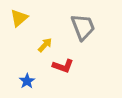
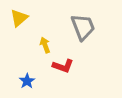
yellow arrow: rotated 63 degrees counterclockwise
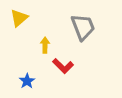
yellow arrow: rotated 21 degrees clockwise
red L-shape: rotated 25 degrees clockwise
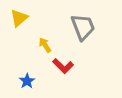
yellow arrow: rotated 35 degrees counterclockwise
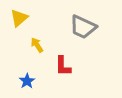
gray trapezoid: rotated 136 degrees clockwise
yellow arrow: moved 8 px left
red L-shape: rotated 45 degrees clockwise
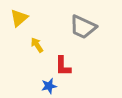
blue star: moved 22 px right, 5 px down; rotated 21 degrees clockwise
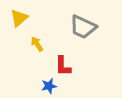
yellow arrow: moved 1 px up
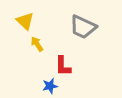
yellow triangle: moved 6 px right, 3 px down; rotated 36 degrees counterclockwise
blue star: moved 1 px right
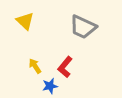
yellow arrow: moved 2 px left, 22 px down
red L-shape: moved 2 px right, 1 px down; rotated 40 degrees clockwise
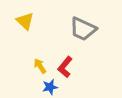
gray trapezoid: moved 2 px down
yellow arrow: moved 5 px right
blue star: moved 1 px down
